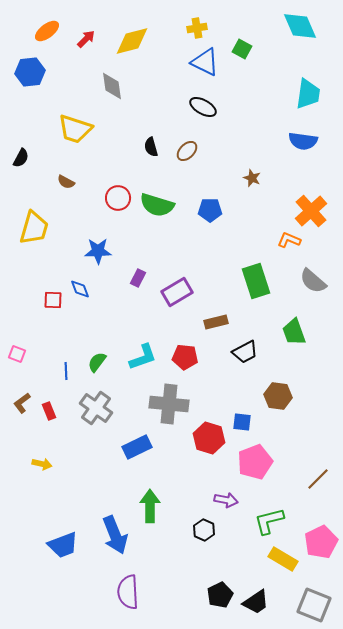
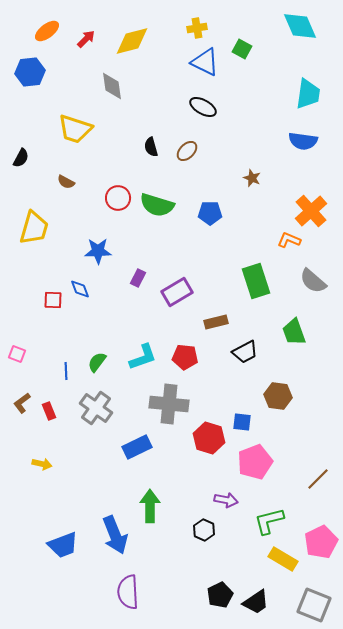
blue pentagon at (210, 210): moved 3 px down
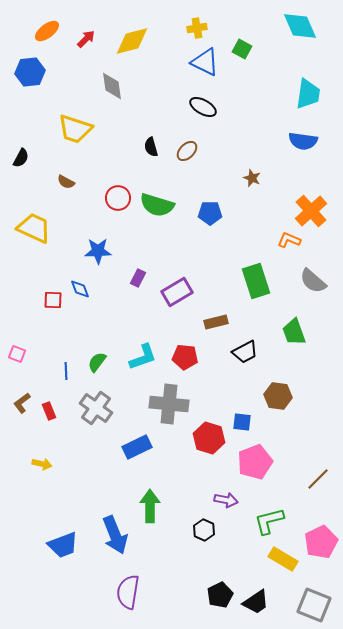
yellow trapezoid at (34, 228): rotated 81 degrees counterclockwise
purple semicircle at (128, 592): rotated 12 degrees clockwise
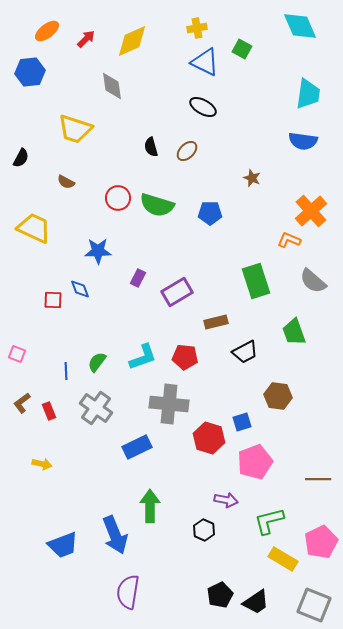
yellow diamond at (132, 41): rotated 9 degrees counterclockwise
blue square at (242, 422): rotated 24 degrees counterclockwise
brown line at (318, 479): rotated 45 degrees clockwise
